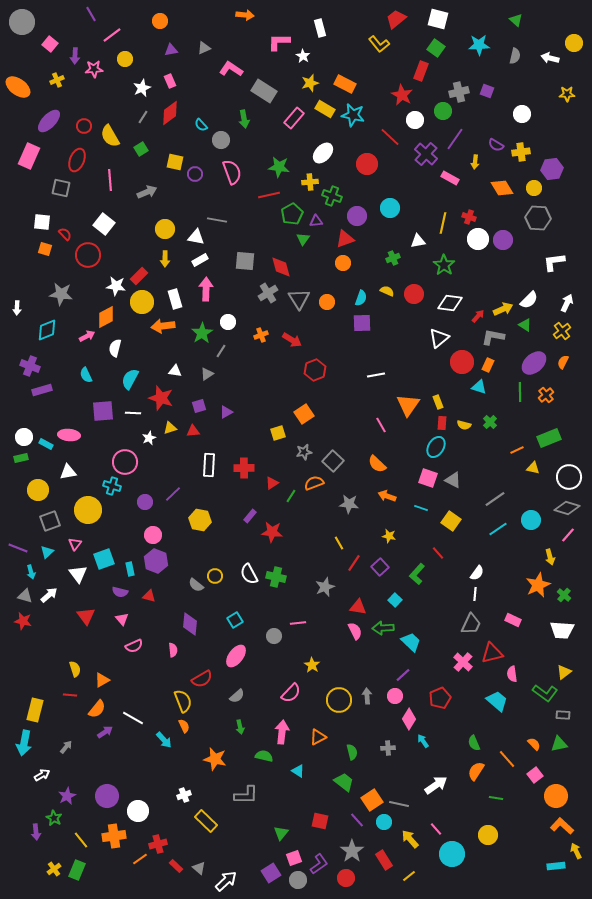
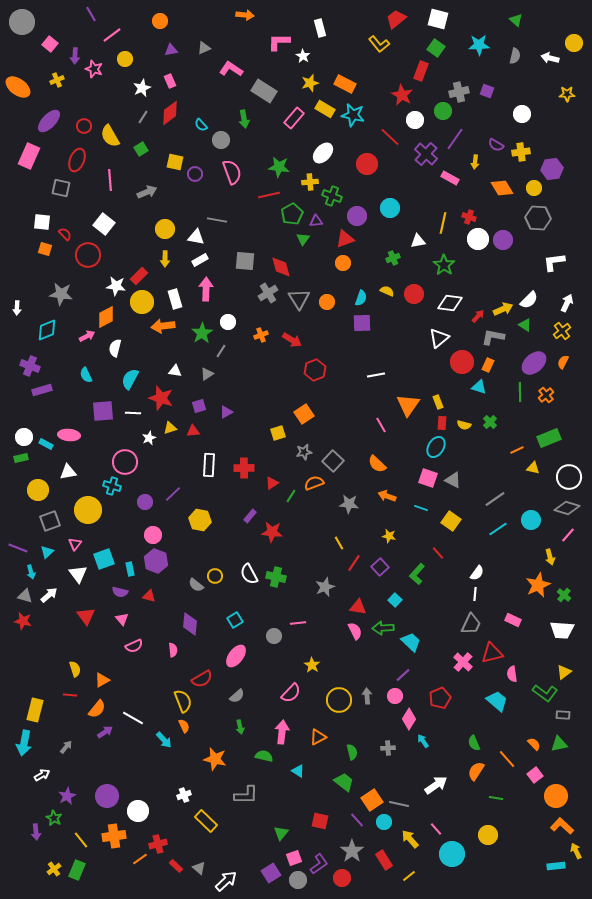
pink star at (94, 69): rotated 24 degrees clockwise
red circle at (346, 878): moved 4 px left
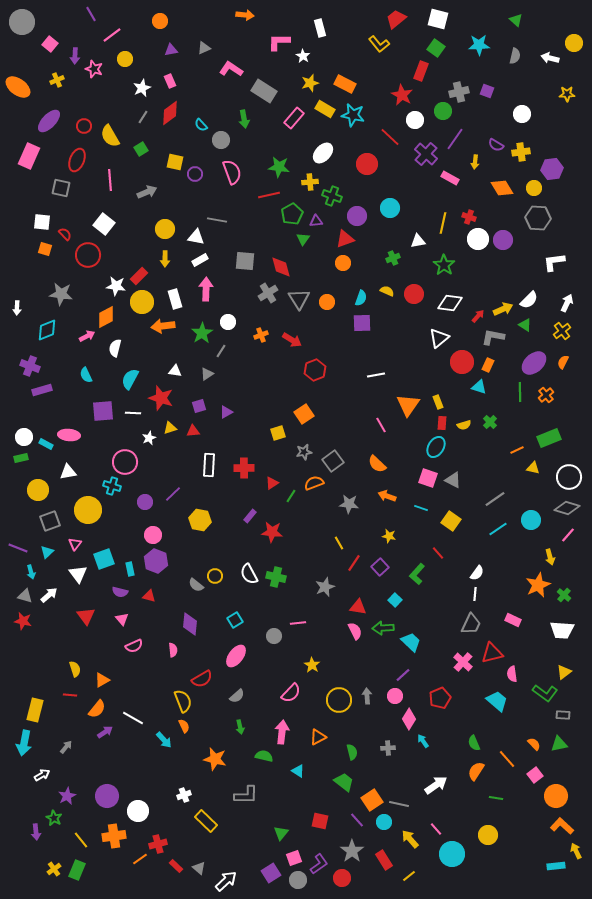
yellow semicircle at (464, 425): rotated 32 degrees counterclockwise
gray square at (333, 461): rotated 10 degrees clockwise
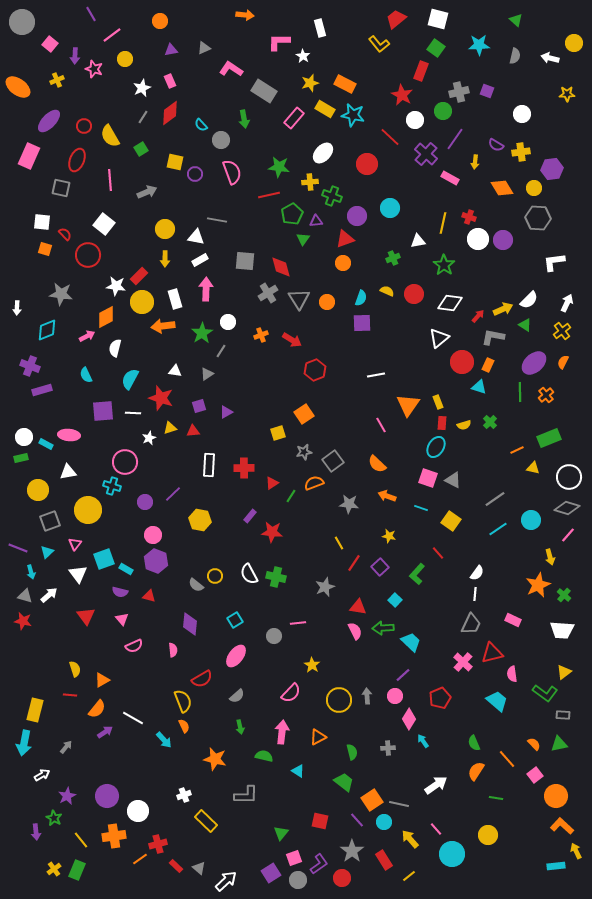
cyan rectangle at (130, 569): moved 4 px left; rotated 48 degrees counterclockwise
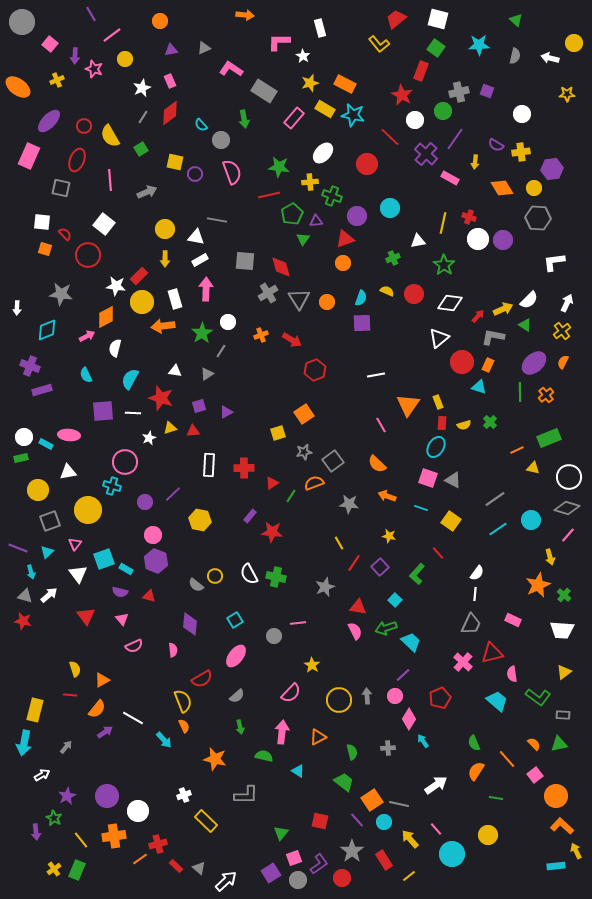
green arrow at (383, 628): moved 3 px right; rotated 15 degrees counterclockwise
green L-shape at (545, 693): moved 7 px left, 4 px down
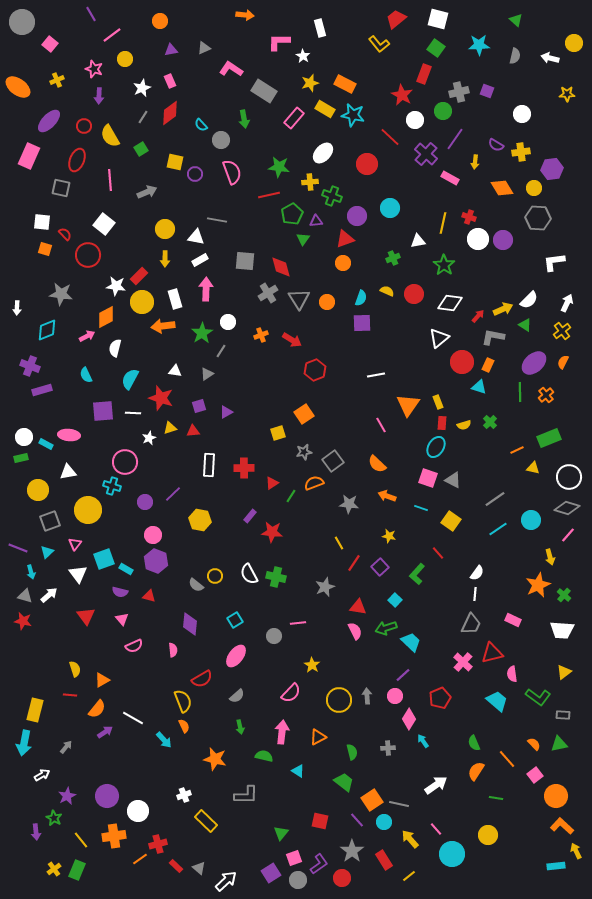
purple arrow at (75, 56): moved 24 px right, 40 px down
red rectangle at (421, 71): moved 3 px right, 3 px down
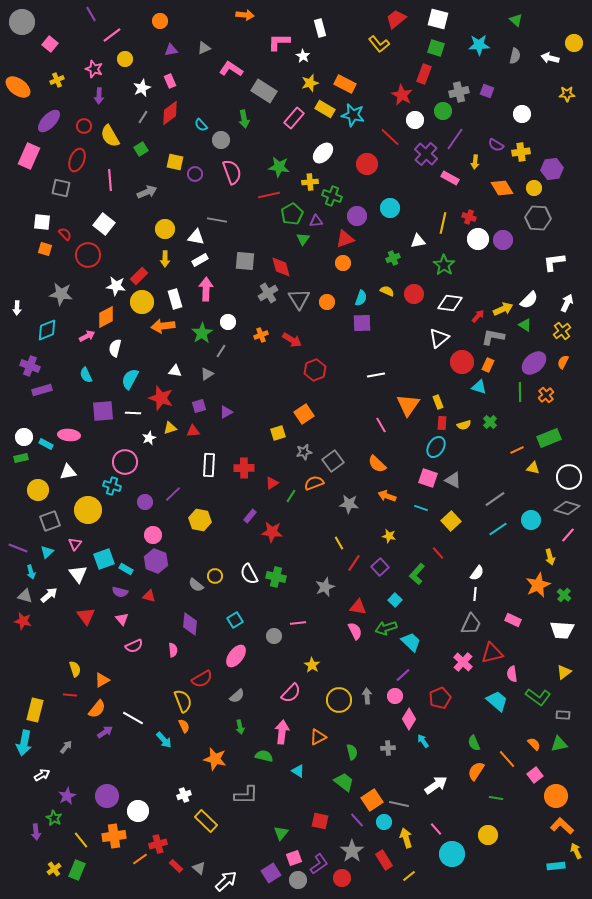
green square at (436, 48): rotated 18 degrees counterclockwise
yellow square at (451, 521): rotated 12 degrees clockwise
yellow arrow at (410, 839): moved 4 px left, 1 px up; rotated 24 degrees clockwise
